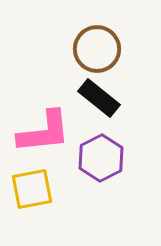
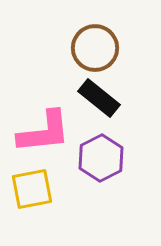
brown circle: moved 2 px left, 1 px up
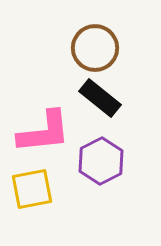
black rectangle: moved 1 px right
purple hexagon: moved 3 px down
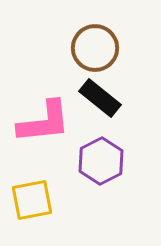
pink L-shape: moved 10 px up
yellow square: moved 11 px down
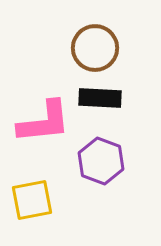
black rectangle: rotated 36 degrees counterclockwise
purple hexagon: rotated 12 degrees counterclockwise
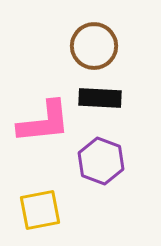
brown circle: moved 1 px left, 2 px up
yellow square: moved 8 px right, 10 px down
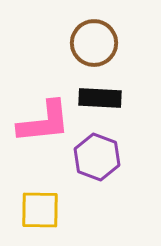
brown circle: moved 3 px up
purple hexagon: moved 4 px left, 4 px up
yellow square: rotated 12 degrees clockwise
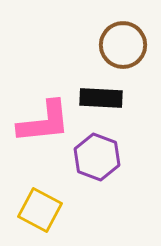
brown circle: moved 29 px right, 2 px down
black rectangle: moved 1 px right
yellow square: rotated 27 degrees clockwise
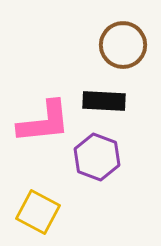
black rectangle: moved 3 px right, 3 px down
yellow square: moved 2 px left, 2 px down
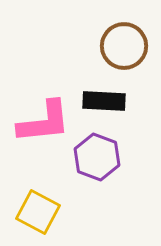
brown circle: moved 1 px right, 1 px down
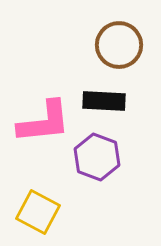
brown circle: moved 5 px left, 1 px up
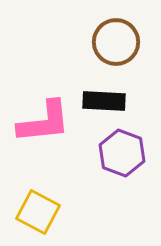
brown circle: moved 3 px left, 3 px up
purple hexagon: moved 25 px right, 4 px up
